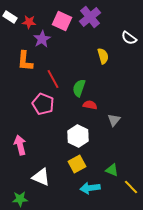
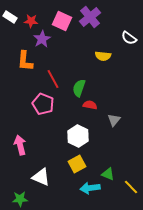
red star: moved 2 px right, 1 px up
yellow semicircle: rotated 112 degrees clockwise
green triangle: moved 4 px left, 4 px down
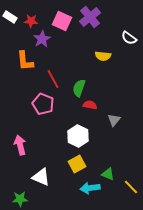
orange L-shape: rotated 10 degrees counterclockwise
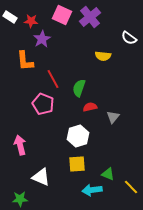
pink square: moved 6 px up
red semicircle: moved 2 px down; rotated 24 degrees counterclockwise
gray triangle: moved 1 px left, 3 px up
white hexagon: rotated 15 degrees clockwise
yellow square: rotated 24 degrees clockwise
cyan arrow: moved 2 px right, 2 px down
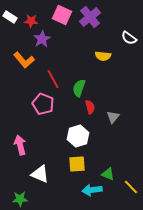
orange L-shape: moved 1 px left, 1 px up; rotated 35 degrees counterclockwise
red semicircle: rotated 88 degrees clockwise
white triangle: moved 1 px left, 3 px up
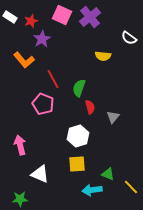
red star: rotated 24 degrees counterclockwise
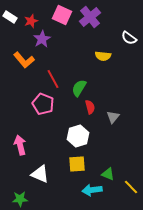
green semicircle: rotated 12 degrees clockwise
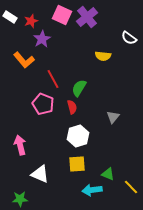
purple cross: moved 3 px left
red semicircle: moved 18 px left
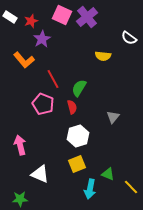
yellow square: rotated 18 degrees counterclockwise
cyan arrow: moved 2 px left, 1 px up; rotated 72 degrees counterclockwise
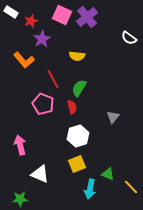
white rectangle: moved 1 px right, 5 px up
yellow semicircle: moved 26 px left
